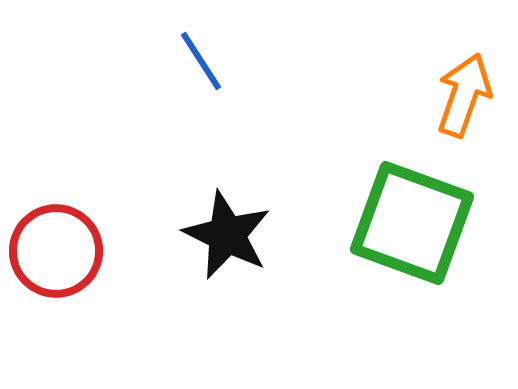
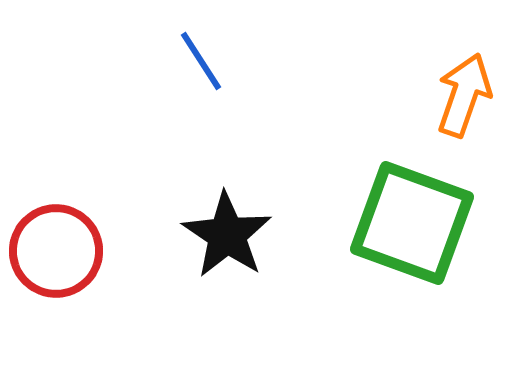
black star: rotated 8 degrees clockwise
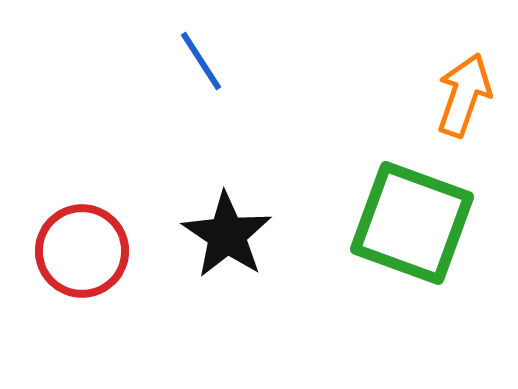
red circle: moved 26 px right
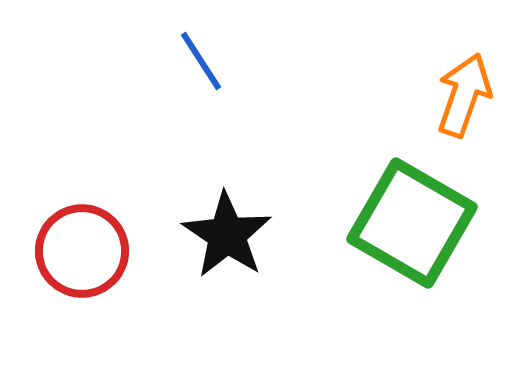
green square: rotated 10 degrees clockwise
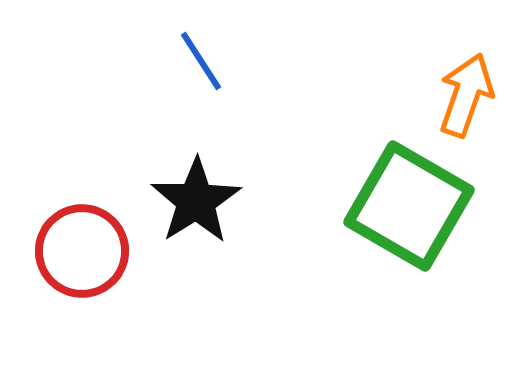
orange arrow: moved 2 px right
green square: moved 3 px left, 17 px up
black star: moved 31 px left, 34 px up; rotated 6 degrees clockwise
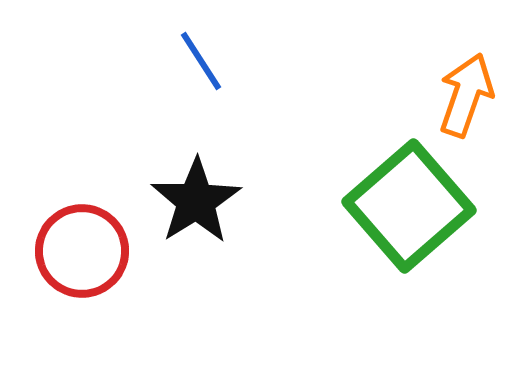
green square: rotated 19 degrees clockwise
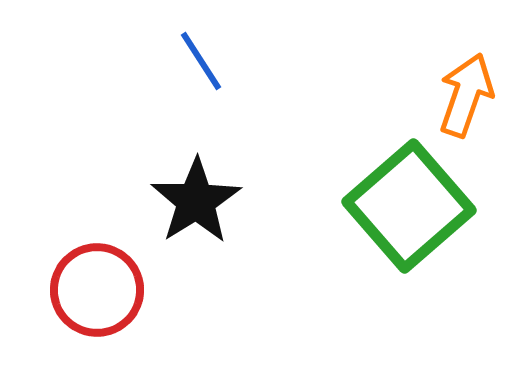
red circle: moved 15 px right, 39 px down
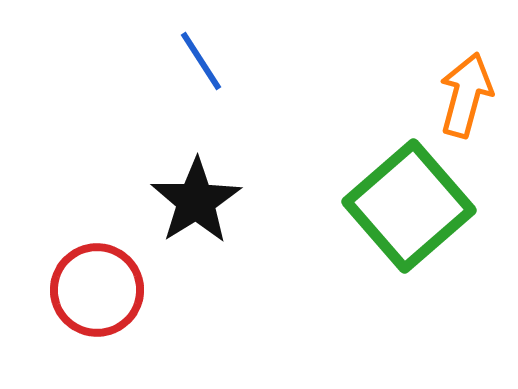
orange arrow: rotated 4 degrees counterclockwise
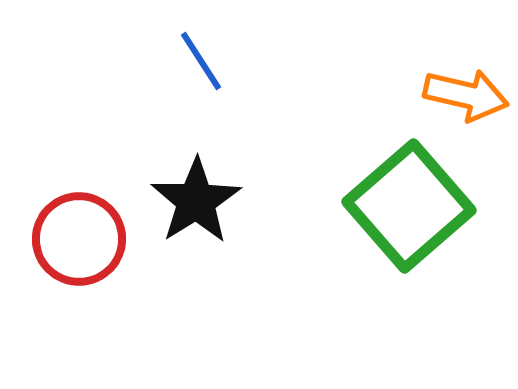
orange arrow: rotated 88 degrees clockwise
red circle: moved 18 px left, 51 px up
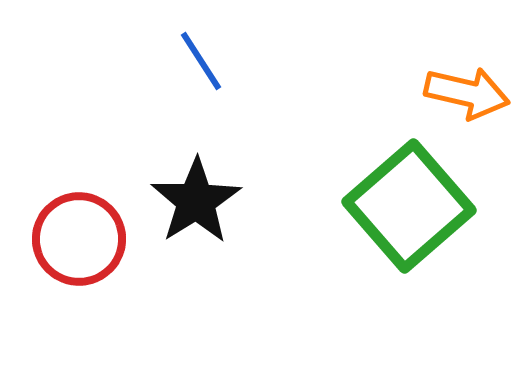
orange arrow: moved 1 px right, 2 px up
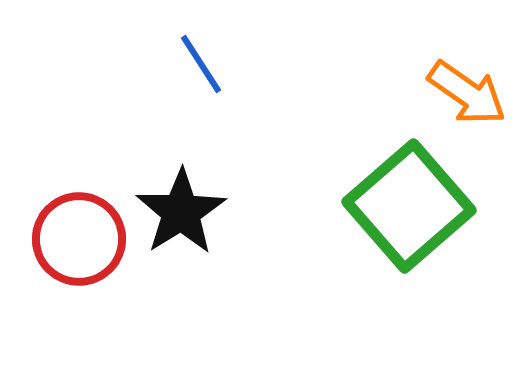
blue line: moved 3 px down
orange arrow: rotated 22 degrees clockwise
black star: moved 15 px left, 11 px down
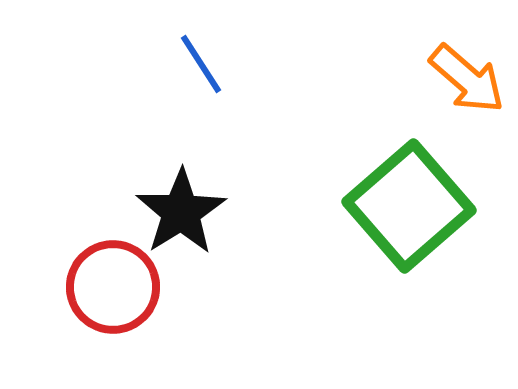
orange arrow: moved 14 px up; rotated 6 degrees clockwise
red circle: moved 34 px right, 48 px down
